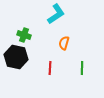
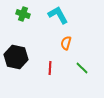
cyan L-shape: moved 2 px right, 1 px down; rotated 85 degrees counterclockwise
green cross: moved 1 px left, 21 px up
orange semicircle: moved 2 px right
green line: rotated 48 degrees counterclockwise
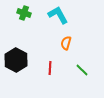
green cross: moved 1 px right, 1 px up
black hexagon: moved 3 px down; rotated 15 degrees clockwise
green line: moved 2 px down
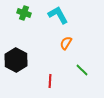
orange semicircle: rotated 16 degrees clockwise
red line: moved 13 px down
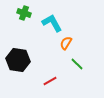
cyan L-shape: moved 6 px left, 8 px down
black hexagon: moved 2 px right; rotated 20 degrees counterclockwise
green line: moved 5 px left, 6 px up
red line: rotated 56 degrees clockwise
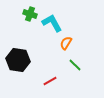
green cross: moved 6 px right, 1 px down
green line: moved 2 px left, 1 px down
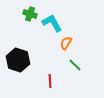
black hexagon: rotated 10 degrees clockwise
red line: rotated 64 degrees counterclockwise
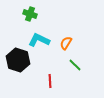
cyan L-shape: moved 13 px left, 17 px down; rotated 35 degrees counterclockwise
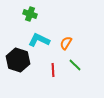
red line: moved 3 px right, 11 px up
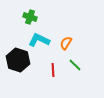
green cross: moved 3 px down
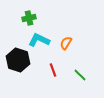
green cross: moved 1 px left, 1 px down; rotated 32 degrees counterclockwise
green line: moved 5 px right, 10 px down
red line: rotated 16 degrees counterclockwise
